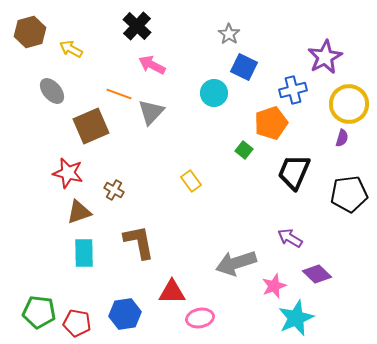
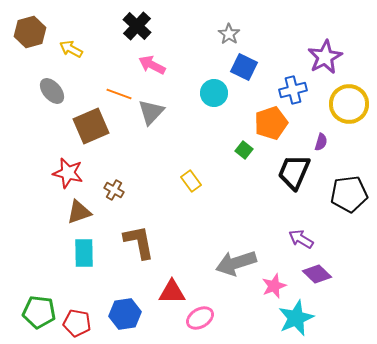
purple semicircle: moved 21 px left, 4 px down
purple arrow: moved 11 px right, 1 px down
pink ellipse: rotated 20 degrees counterclockwise
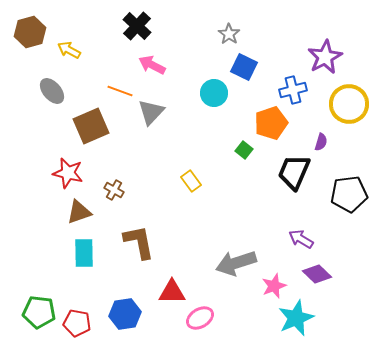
yellow arrow: moved 2 px left, 1 px down
orange line: moved 1 px right, 3 px up
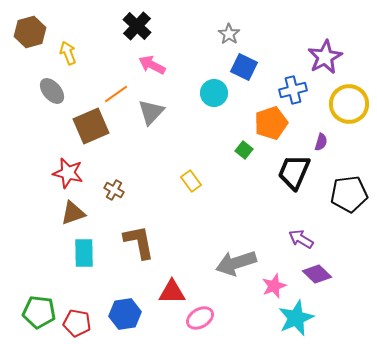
yellow arrow: moved 1 px left, 3 px down; rotated 40 degrees clockwise
orange line: moved 4 px left, 3 px down; rotated 55 degrees counterclockwise
brown triangle: moved 6 px left, 1 px down
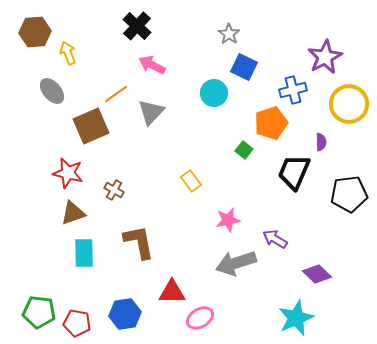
brown hexagon: moved 5 px right; rotated 12 degrees clockwise
purple semicircle: rotated 18 degrees counterclockwise
purple arrow: moved 26 px left
pink star: moved 46 px left, 66 px up; rotated 10 degrees clockwise
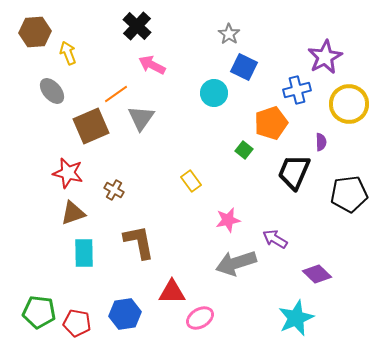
blue cross: moved 4 px right
gray triangle: moved 10 px left, 6 px down; rotated 8 degrees counterclockwise
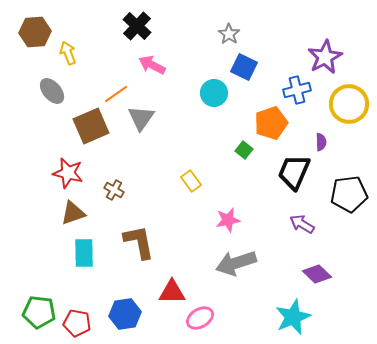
purple arrow: moved 27 px right, 15 px up
cyan star: moved 3 px left, 1 px up
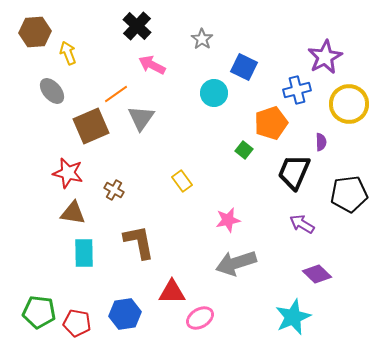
gray star: moved 27 px left, 5 px down
yellow rectangle: moved 9 px left
brown triangle: rotated 28 degrees clockwise
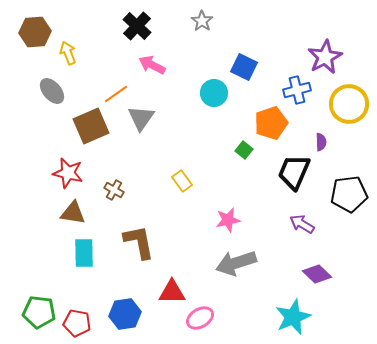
gray star: moved 18 px up
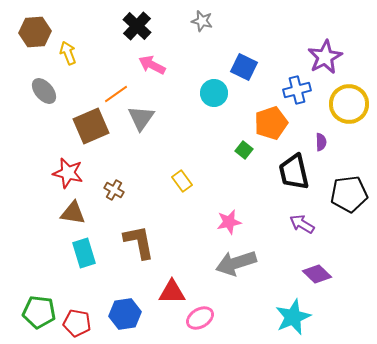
gray star: rotated 20 degrees counterclockwise
gray ellipse: moved 8 px left
black trapezoid: rotated 36 degrees counterclockwise
pink star: moved 1 px right, 2 px down
cyan rectangle: rotated 16 degrees counterclockwise
